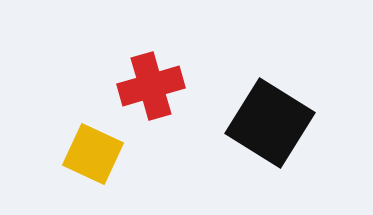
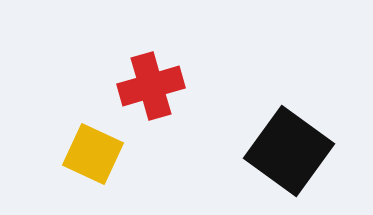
black square: moved 19 px right, 28 px down; rotated 4 degrees clockwise
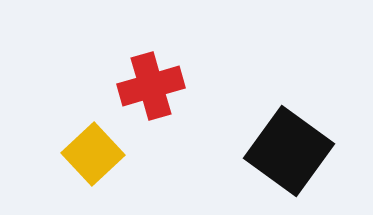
yellow square: rotated 22 degrees clockwise
